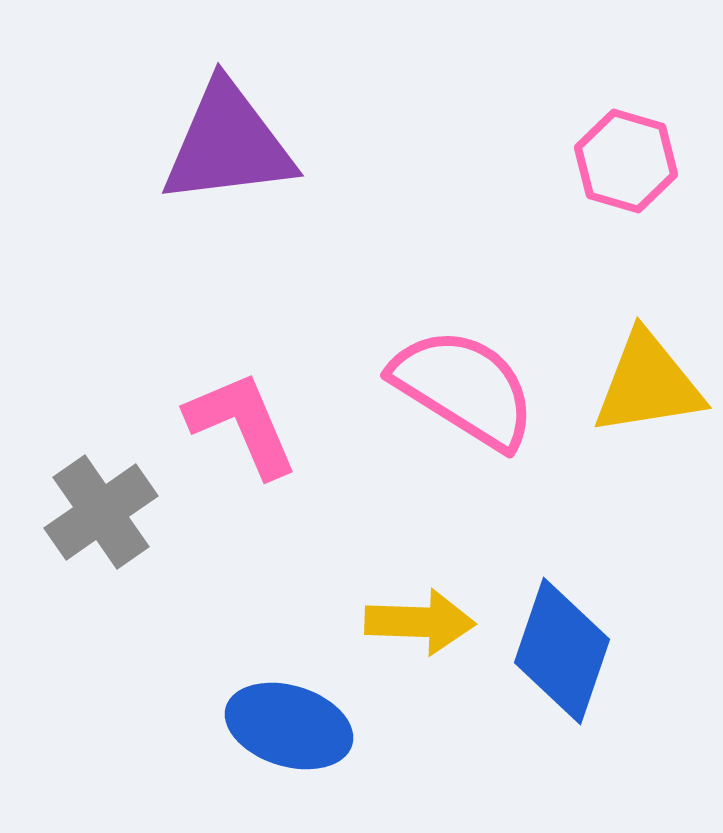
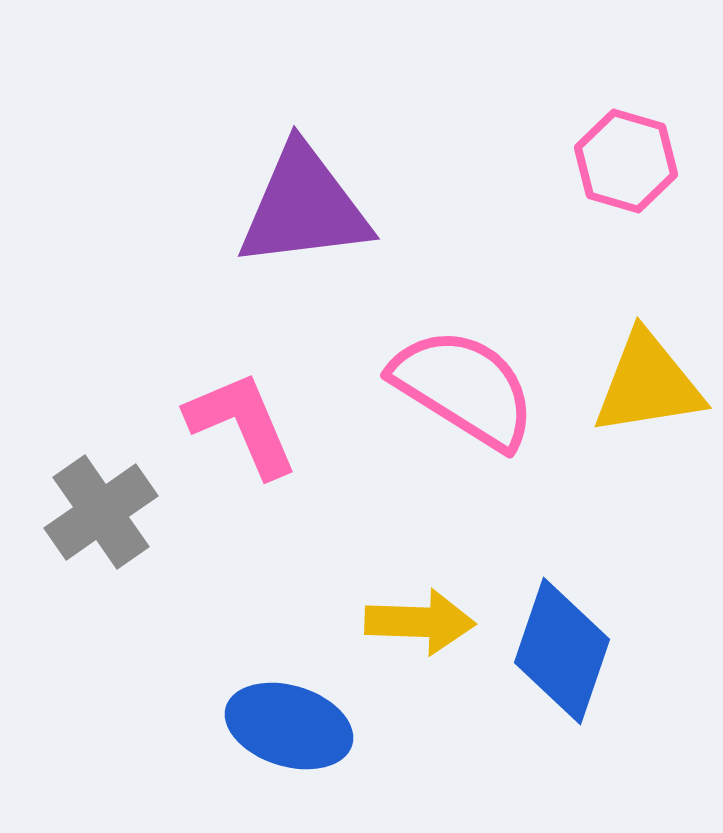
purple triangle: moved 76 px right, 63 px down
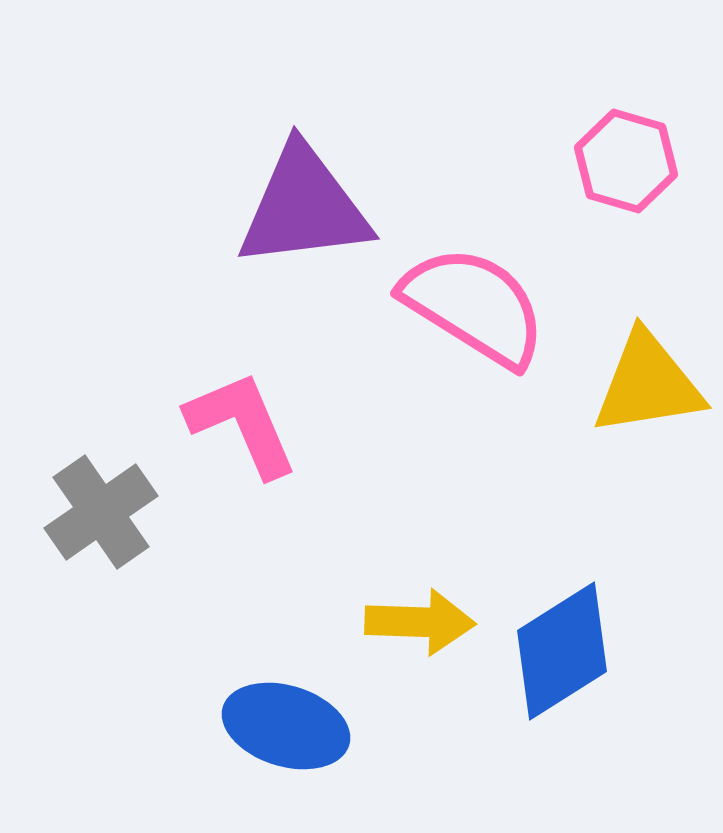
pink semicircle: moved 10 px right, 82 px up
blue diamond: rotated 39 degrees clockwise
blue ellipse: moved 3 px left
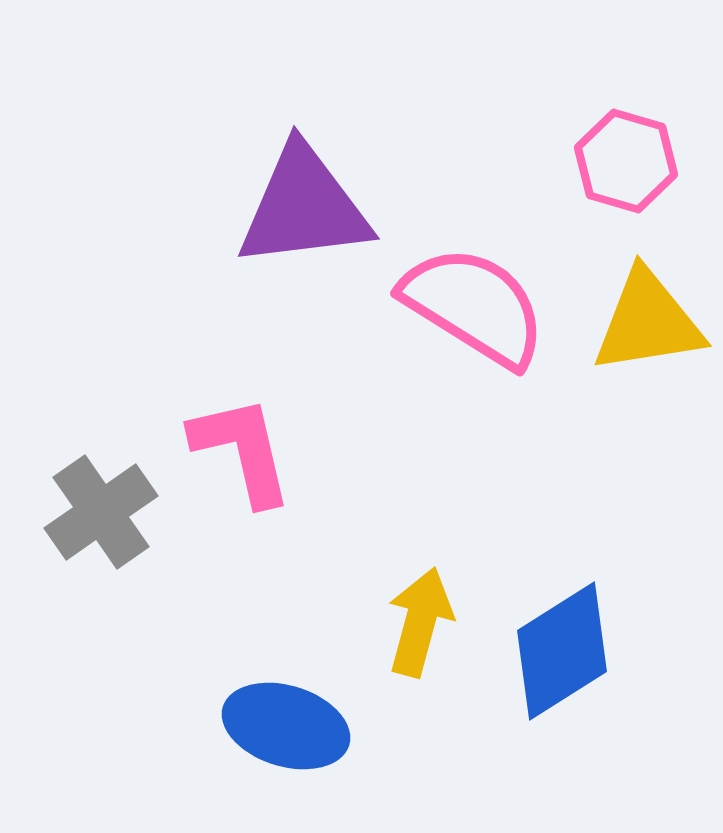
yellow triangle: moved 62 px up
pink L-shape: moved 26 px down; rotated 10 degrees clockwise
yellow arrow: rotated 77 degrees counterclockwise
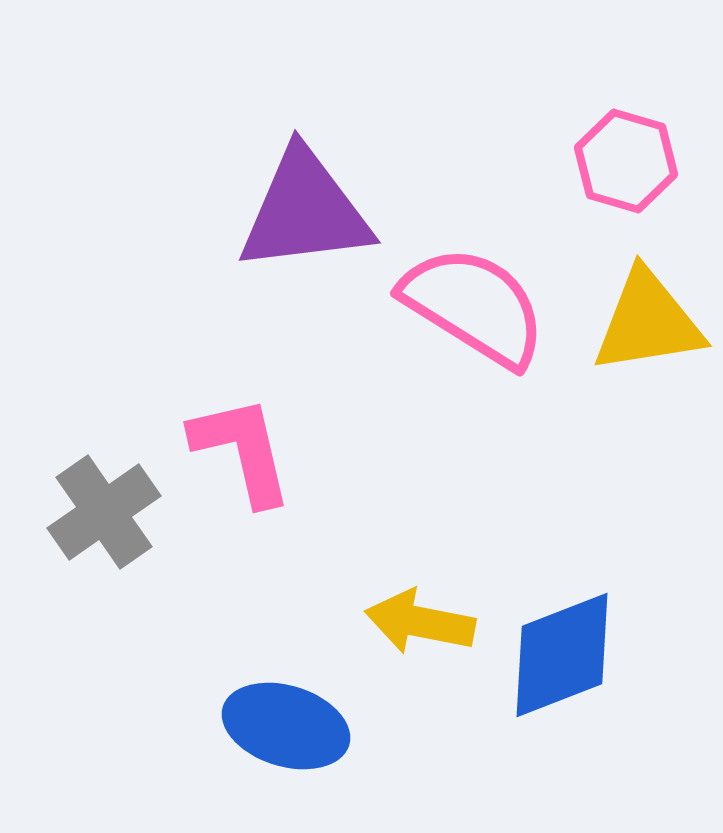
purple triangle: moved 1 px right, 4 px down
gray cross: moved 3 px right
yellow arrow: rotated 94 degrees counterclockwise
blue diamond: moved 4 px down; rotated 11 degrees clockwise
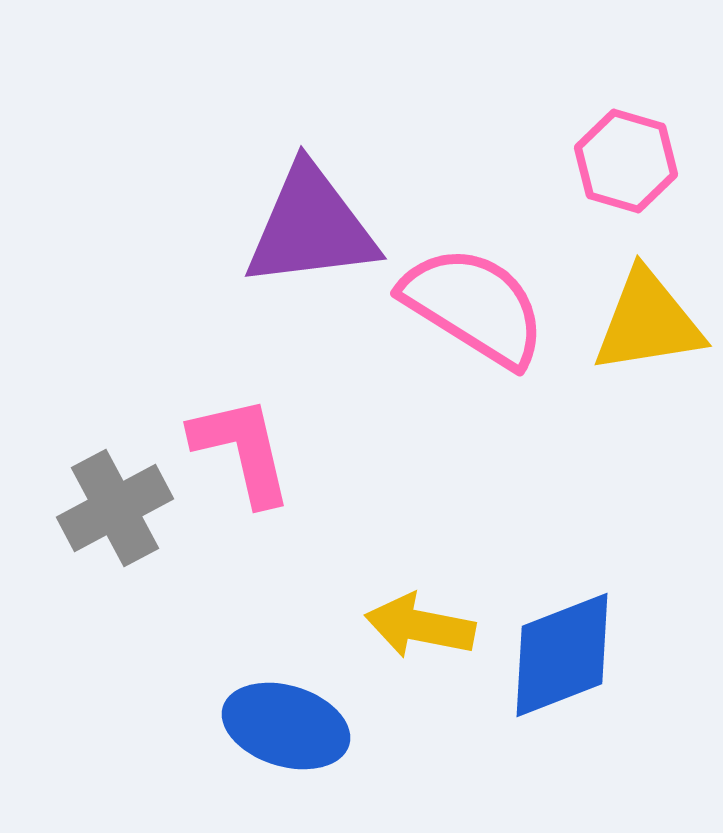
purple triangle: moved 6 px right, 16 px down
gray cross: moved 11 px right, 4 px up; rotated 7 degrees clockwise
yellow arrow: moved 4 px down
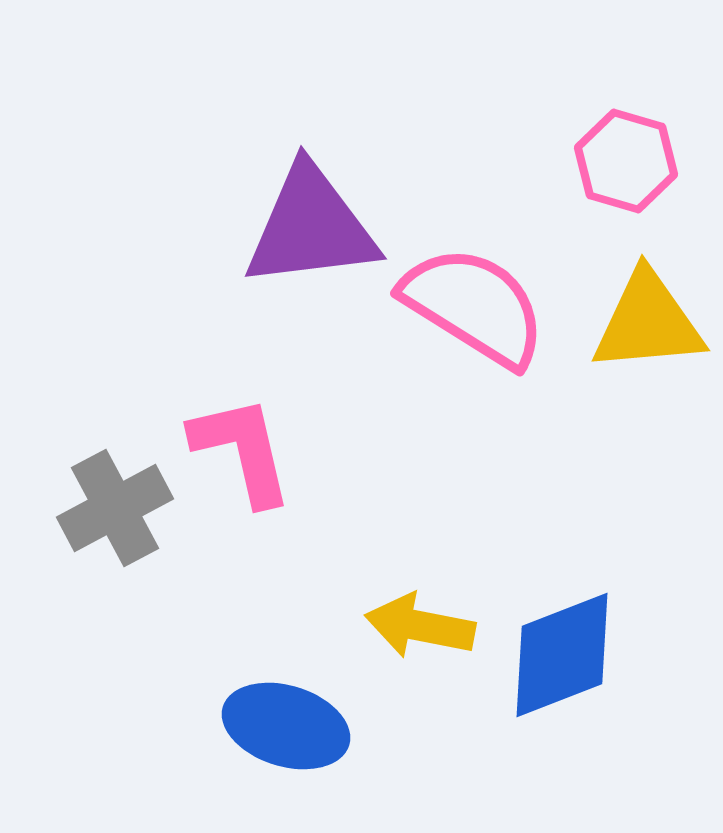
yellow triangle: rotated 4 degrees clockwise
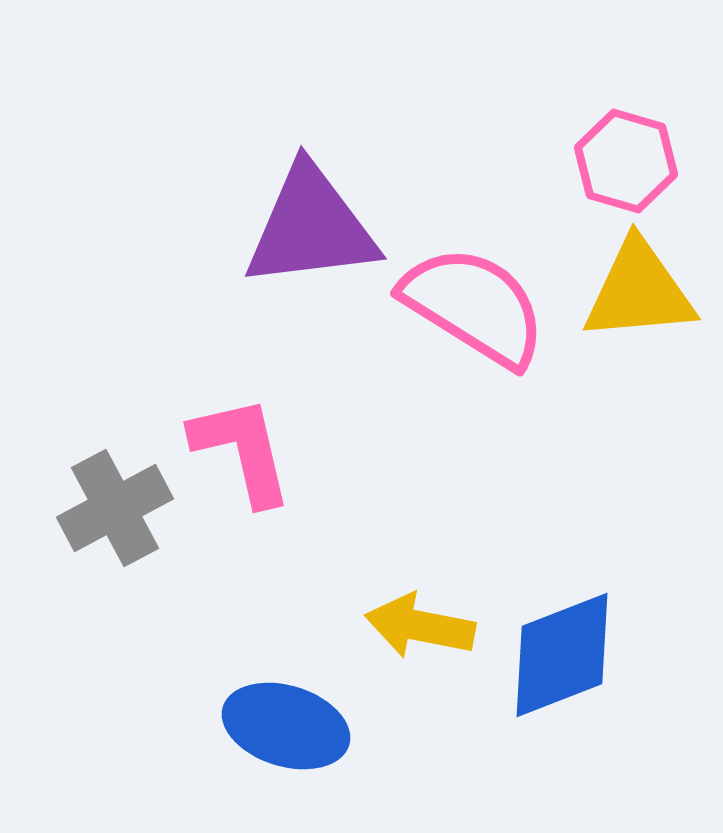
yellow triangle: moved 9 px left, 31 px up
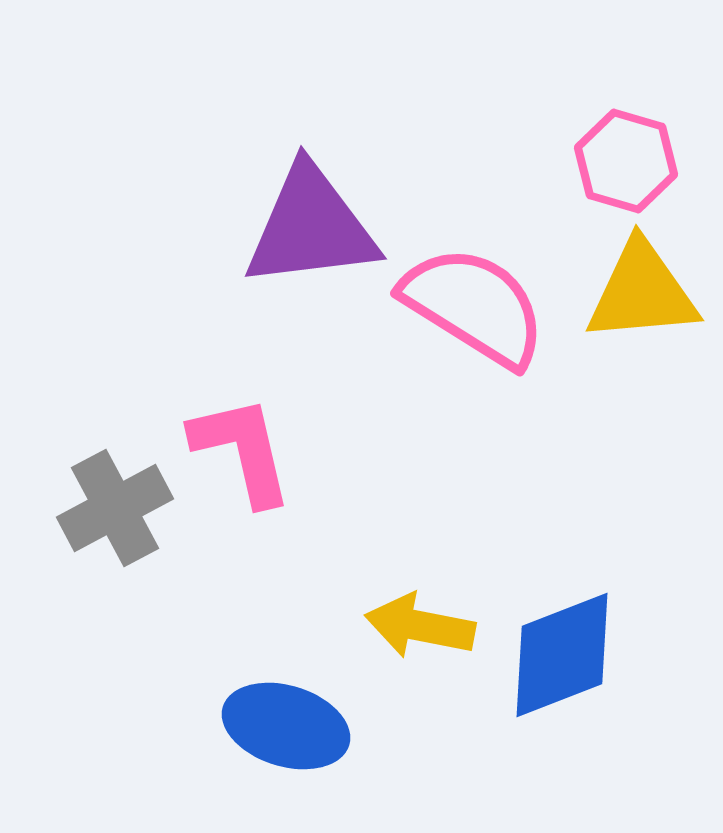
yellow triangle: moved 3 px right, 1 px down
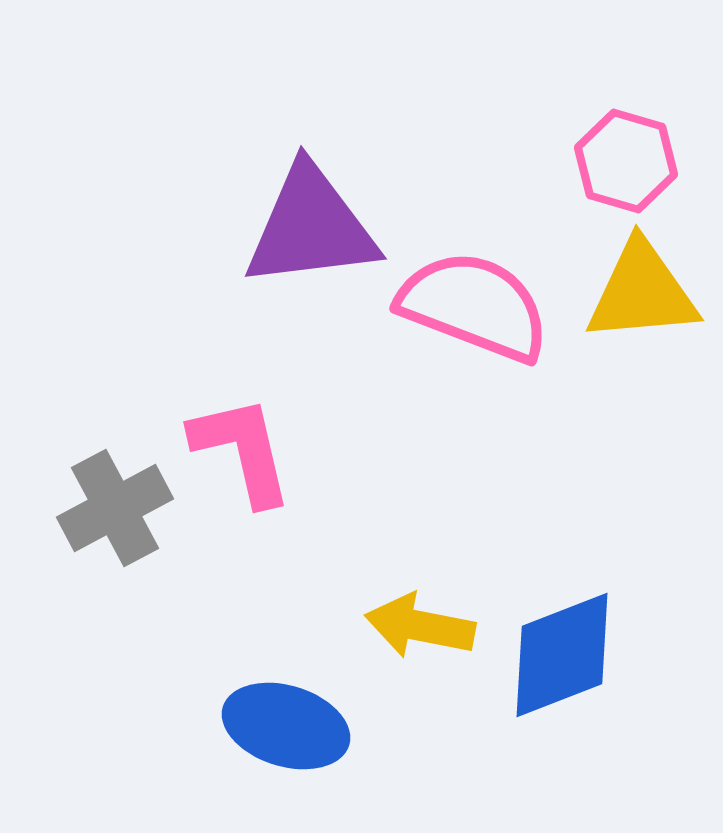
pink semicircle: rotated 11 degrees counterclockwise
